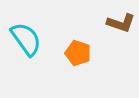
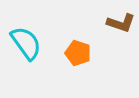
cyan semicircle: moved 4 px down
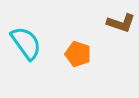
orange pentagon: moved 1 px down
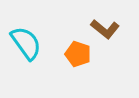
brown L-shape: moved 16 px left, 6 px down; rotated 20 degrees clockwise
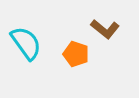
orange pentagon: moved 2 px left
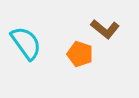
orange pentagon: moved 4 px right
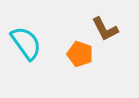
brown L-shape: rotated 24 degrees clockwise
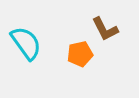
orange pentagon: rotated 30 degrees counterclockwise
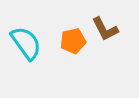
orange pentagon: moved 7 px left, 13 px up
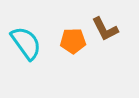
orange pentagon: rotated 10 degrees clockwise
